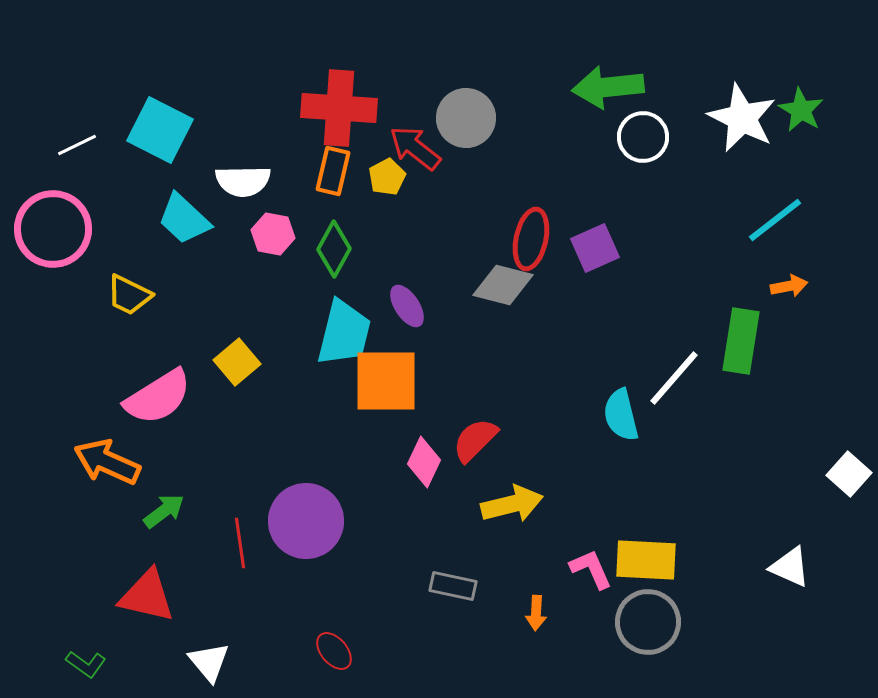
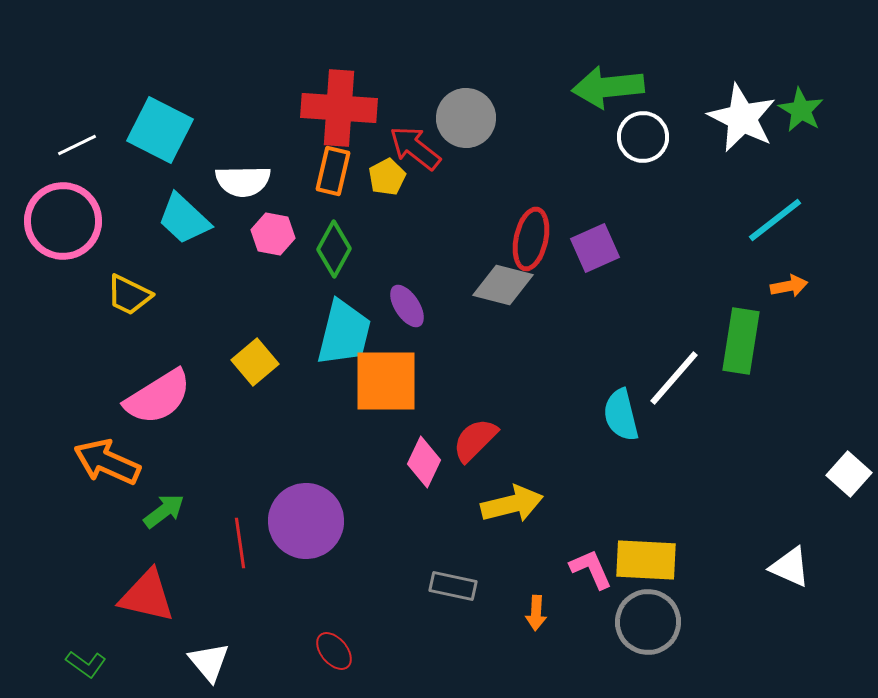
pink circle at (53, 229): moved 10 px right, 8 px up
yellow square at (237, 362): moved 18 px right
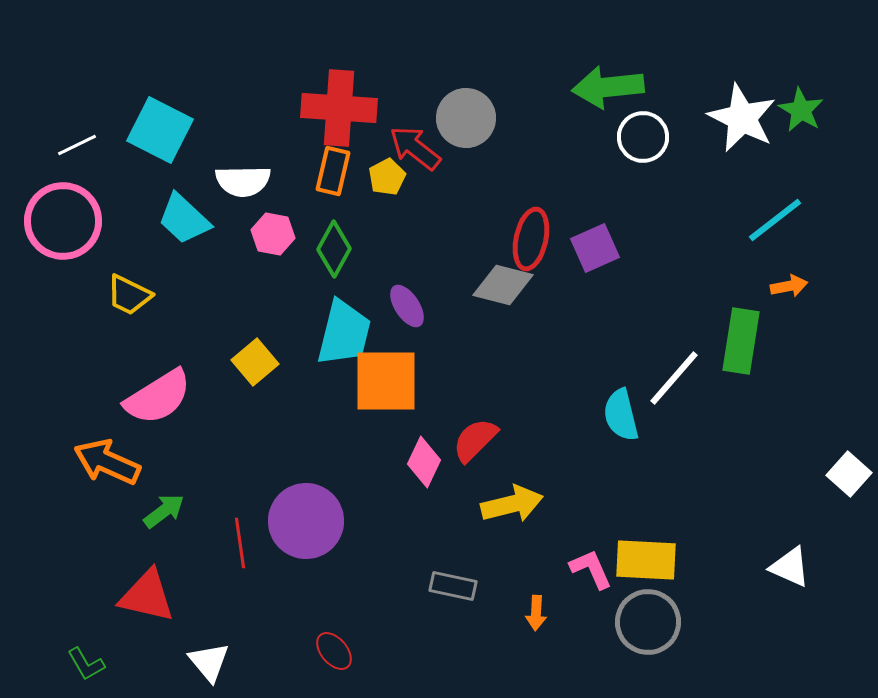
green L-shape at (86, 664): rotated 24 degrees clockwise
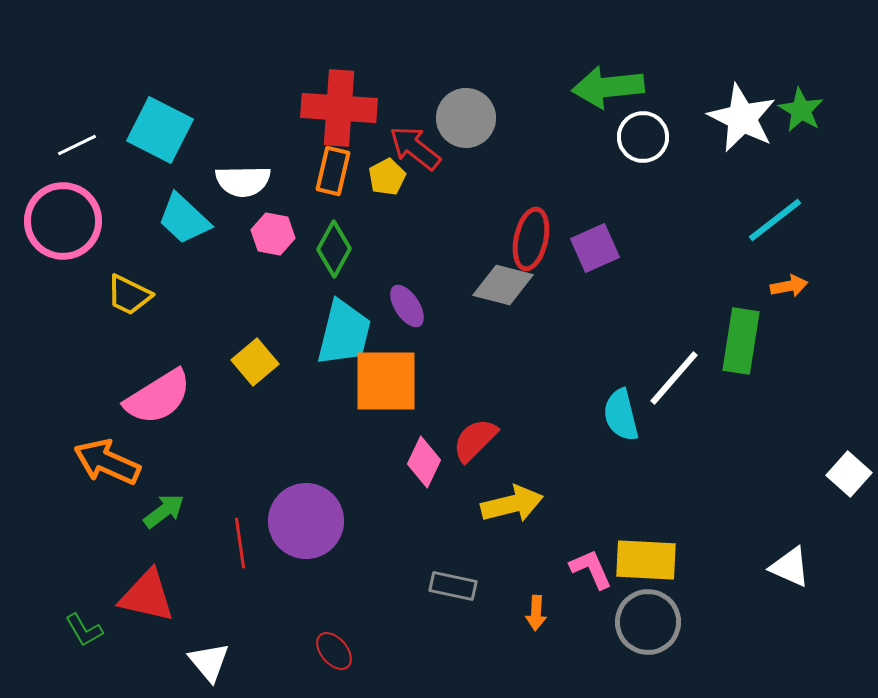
green L-shape at (86, 664): moved 2 px left, 34 px up
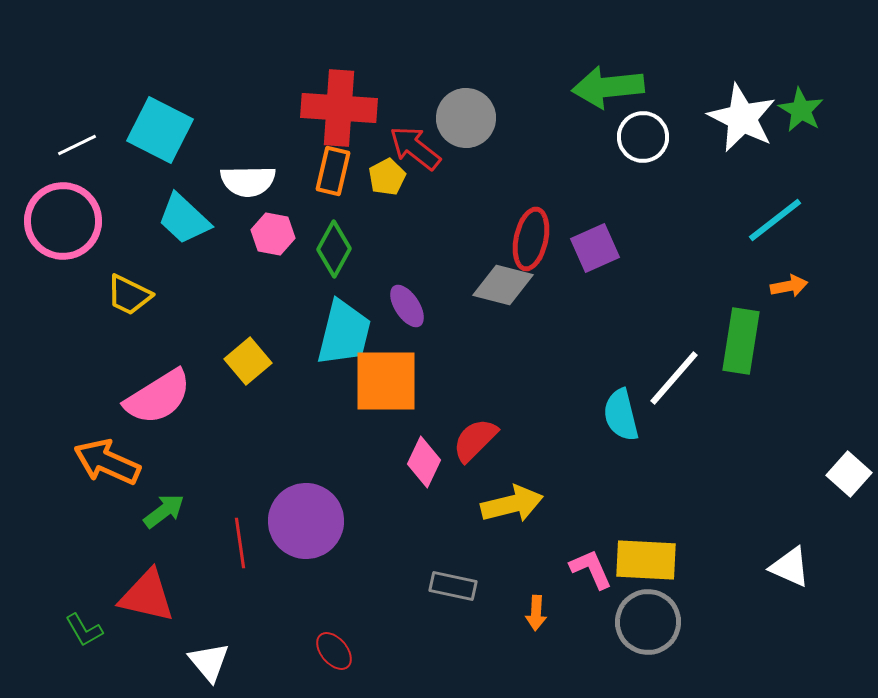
white semicircle at (243, 181): moved 5 px right
yellow square at (255, 362): moved 7 px left, 1 px up
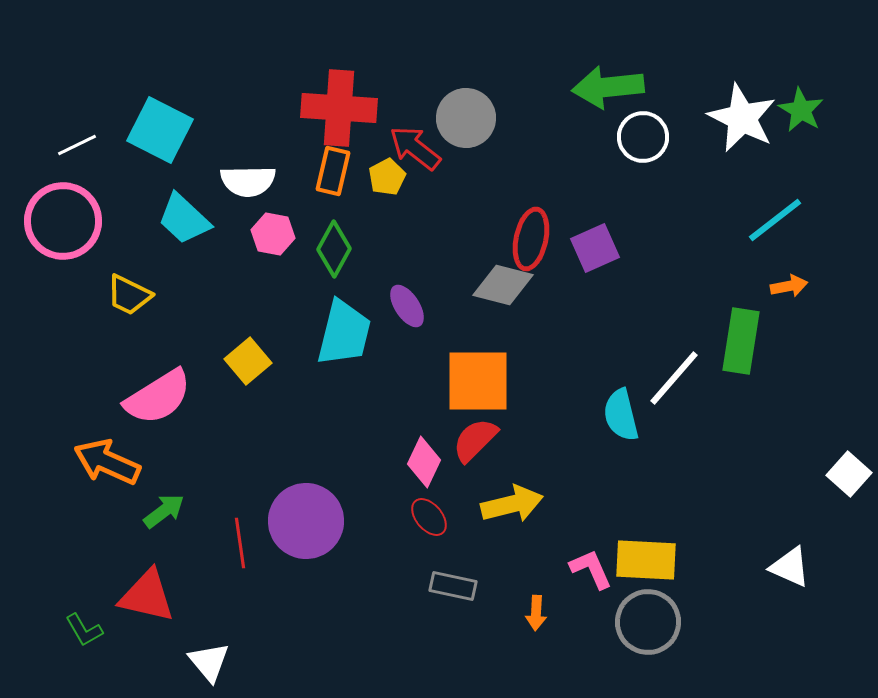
orange square at (386, 381): moved 92 px right
red ellipse at (334, 651): moved 95 px right, 134 px up
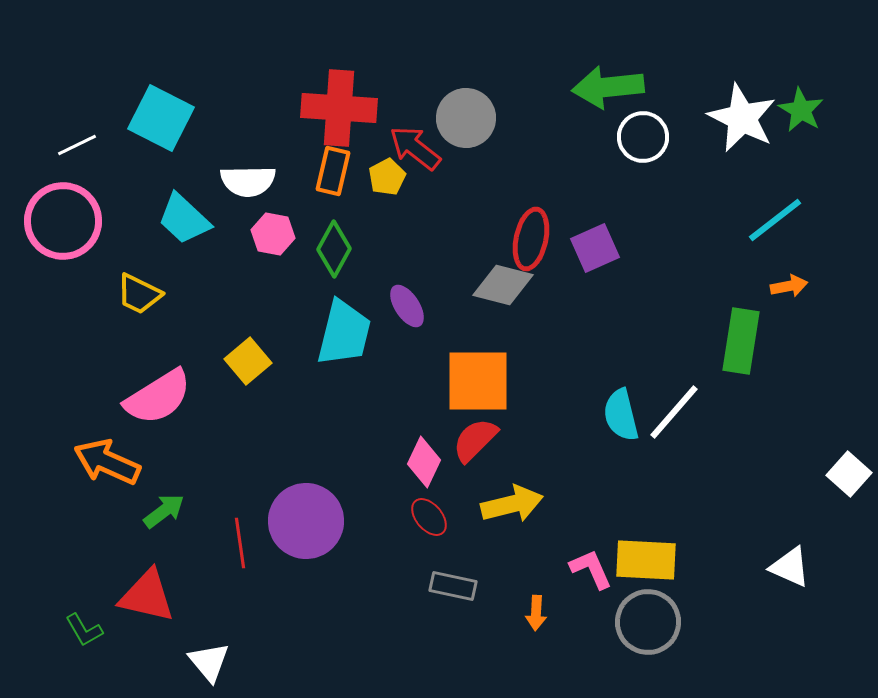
cyan square at (160, 130): moved 1 px right, 12 px up
yellow trapezoid at (129, 295): moved 10 px right, 1 px up
white line at (674, 378): moved 34 px down
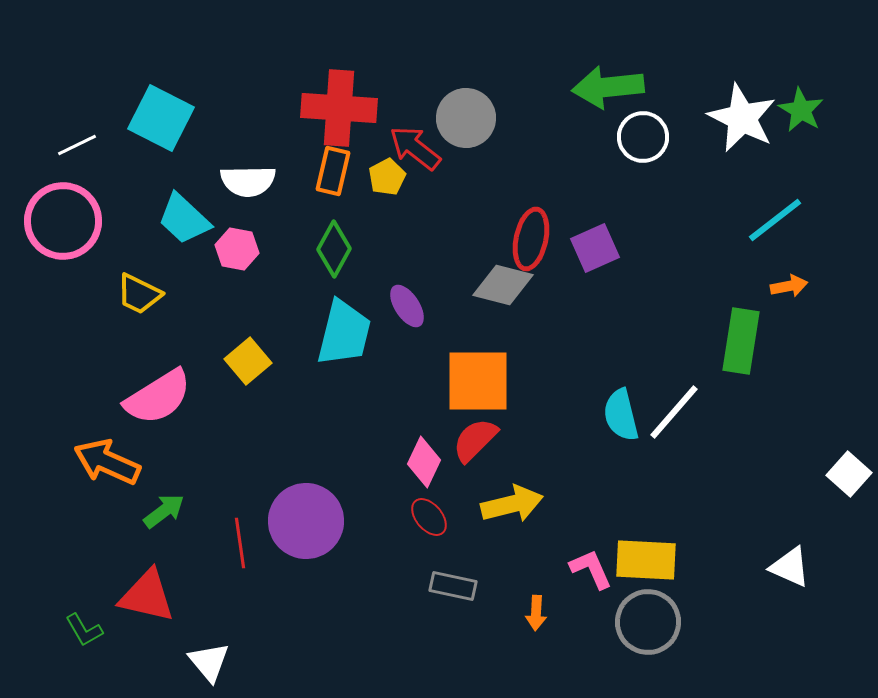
pink hexagon at (273, 234): moved 36 px left, 15 px down
